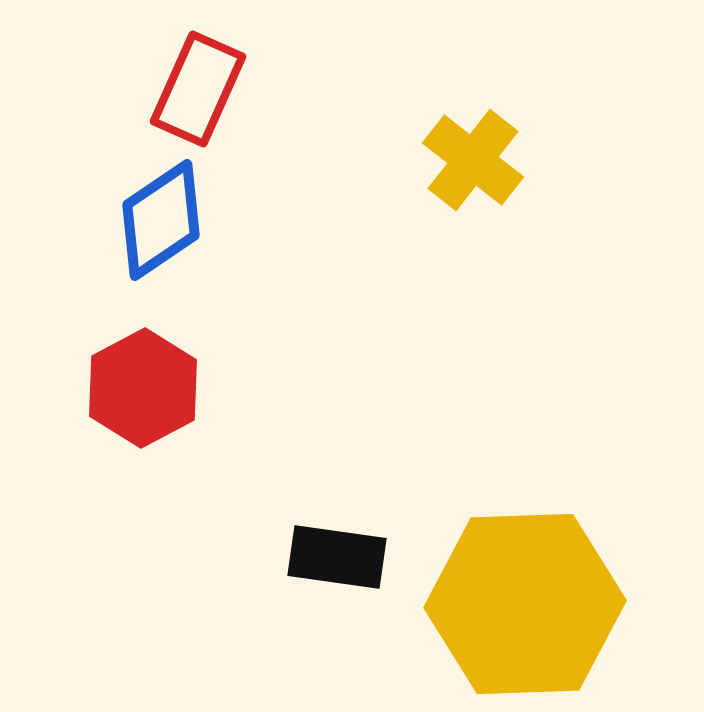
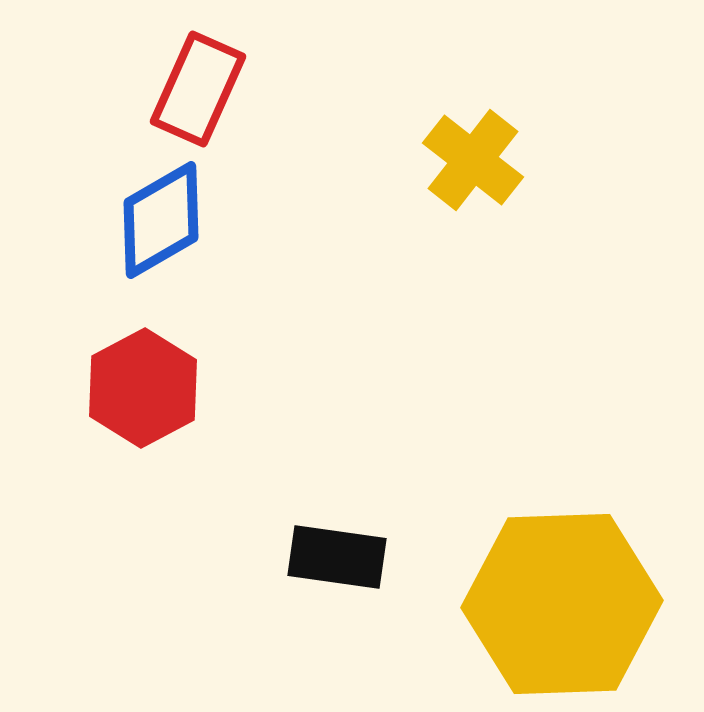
blue diamond: rotated 4 degrees clockwise
yellow hexagon: moved 37 px right
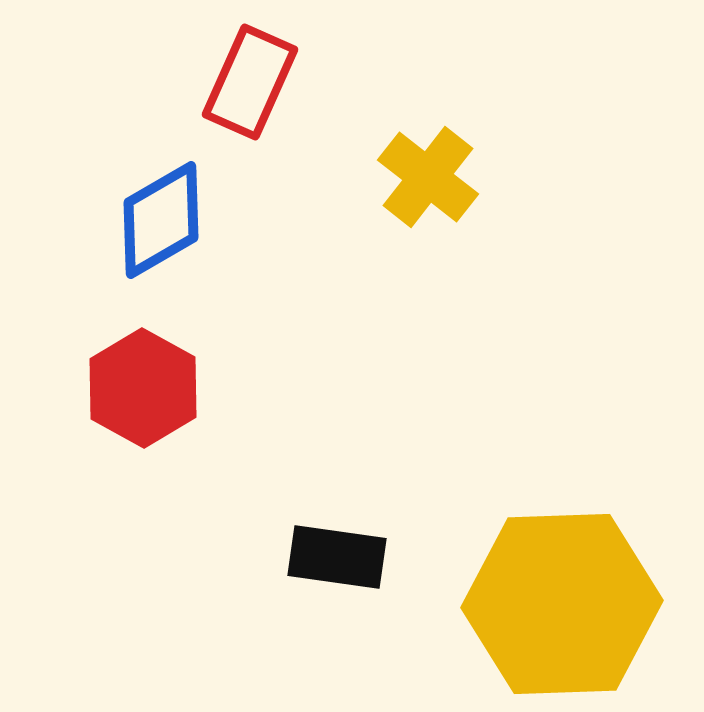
red rectangle: moved 52 px right, 7 px up
yellow cross: moved 45 px left, 17 px down
red hexagon: rotated 3 degrees counterclockwise
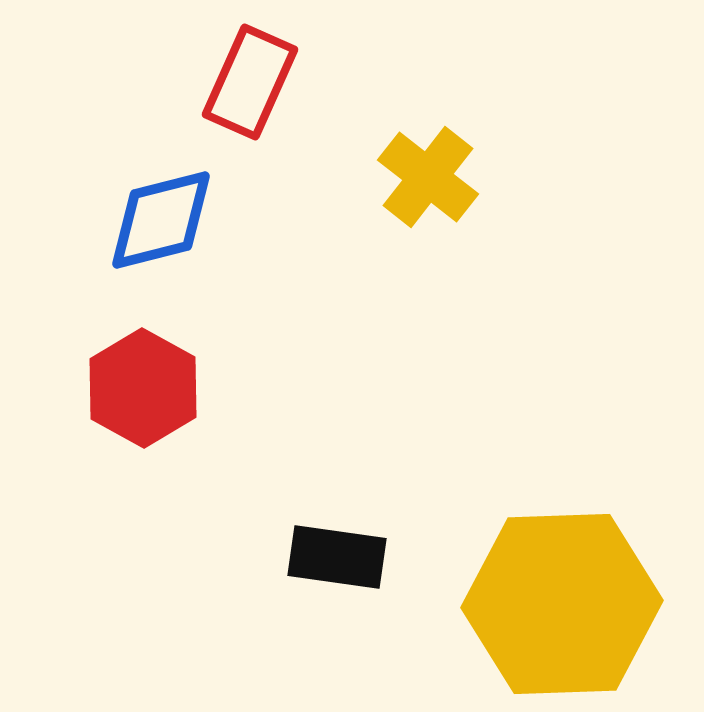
blue diamond: rotated 16 degrees clockwise
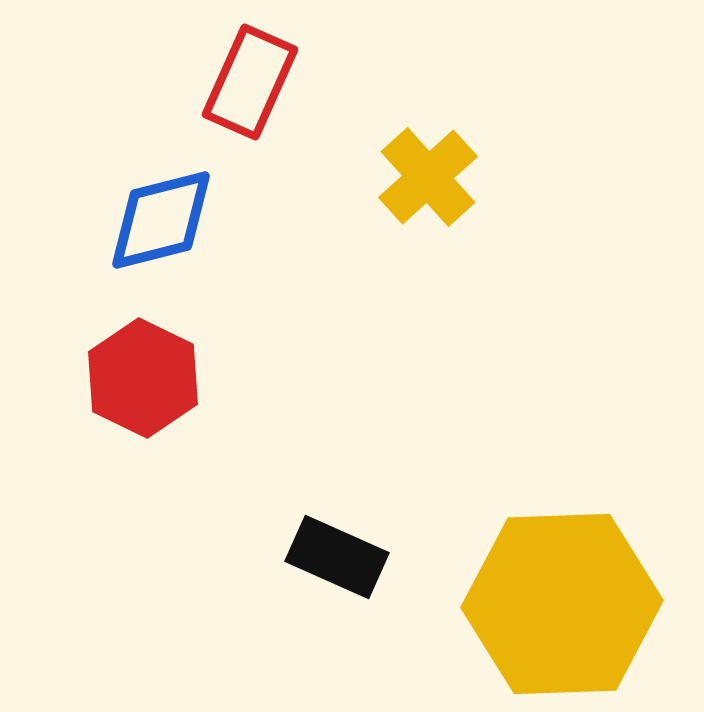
yellow cross: rotated 10 degrees clockwise
red hexagon: moved 10 px up; rotated 3 degrees counterclockwise
black rectangle: rotated 16 degrees clockwise
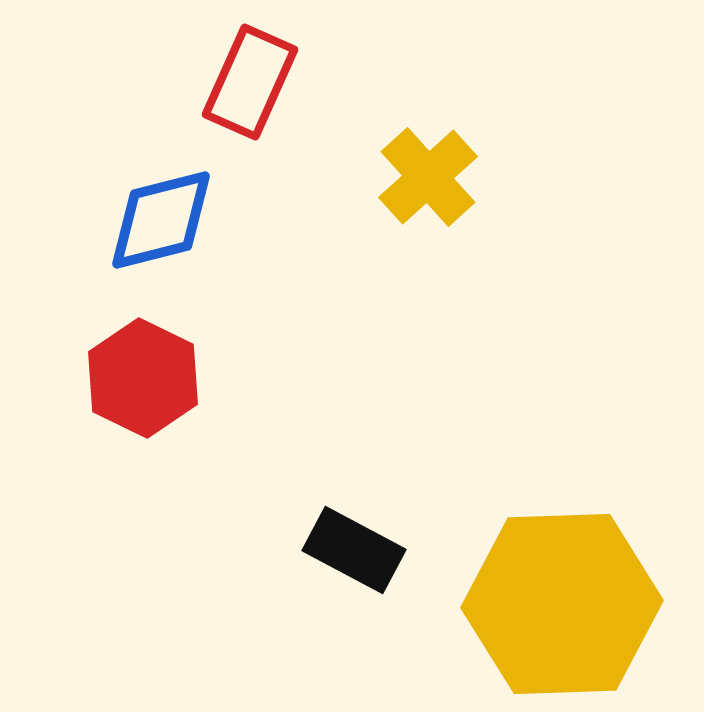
black rectangle: moved 17 px right, 7 px up; rotated 4 degrees clockwise
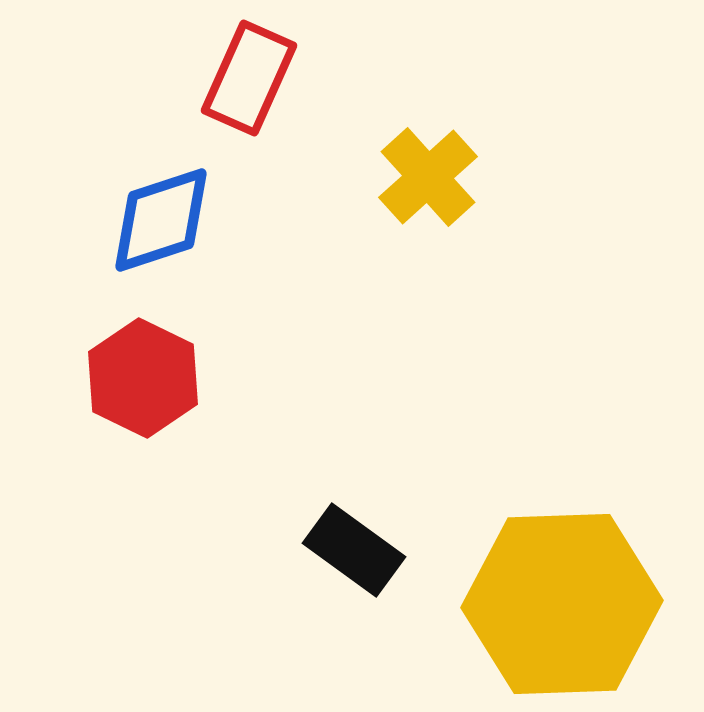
red rectangle: moved 1 px left, 4 px up
blue diamond: rotated 4 degrees counterclockwise
black rectangle: rotated 8 degrees clockwise
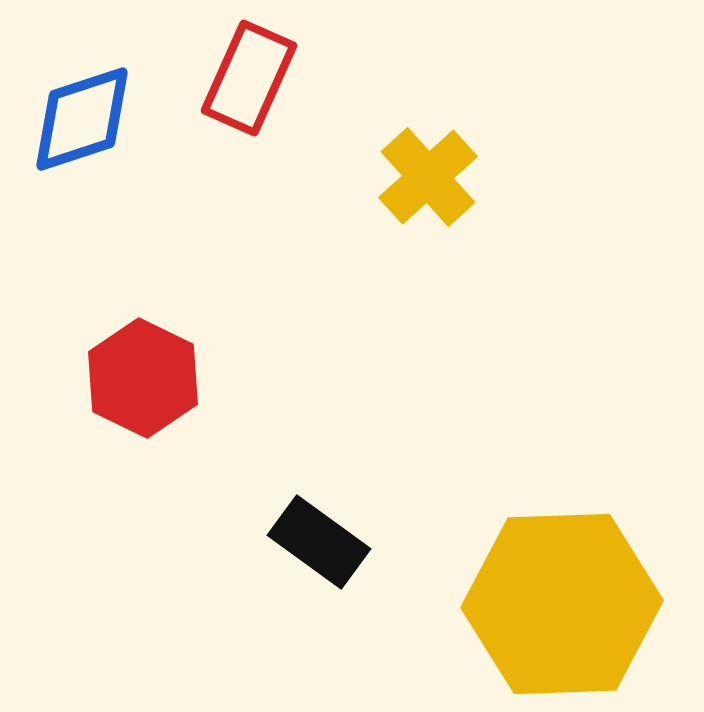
blue diamond: moved 79 px left, 101 px up
black rectangle: moved 35 px left, 8 px up
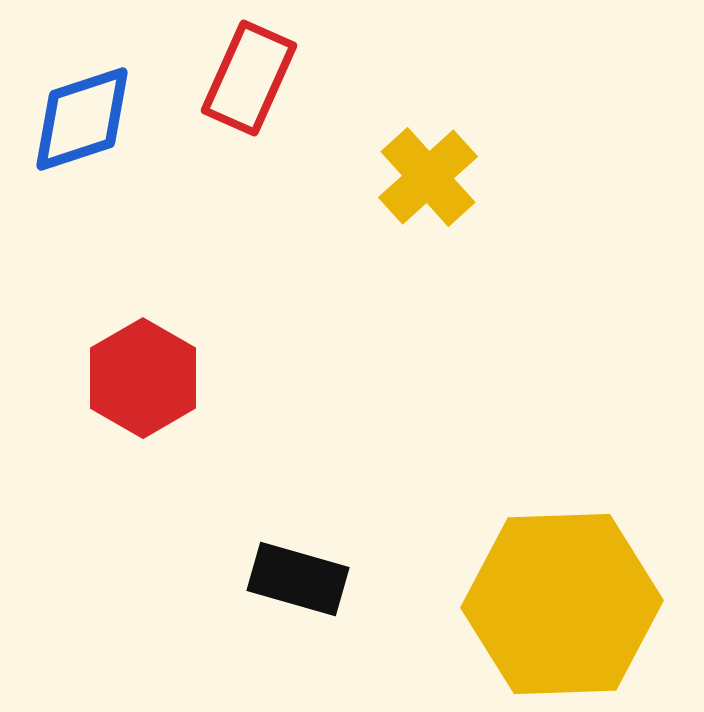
red hexagon: rotated 4 degrees clockwise
black rectangle: moved 21 px left, 37 px down; rotated 20 degrees counterclockwise
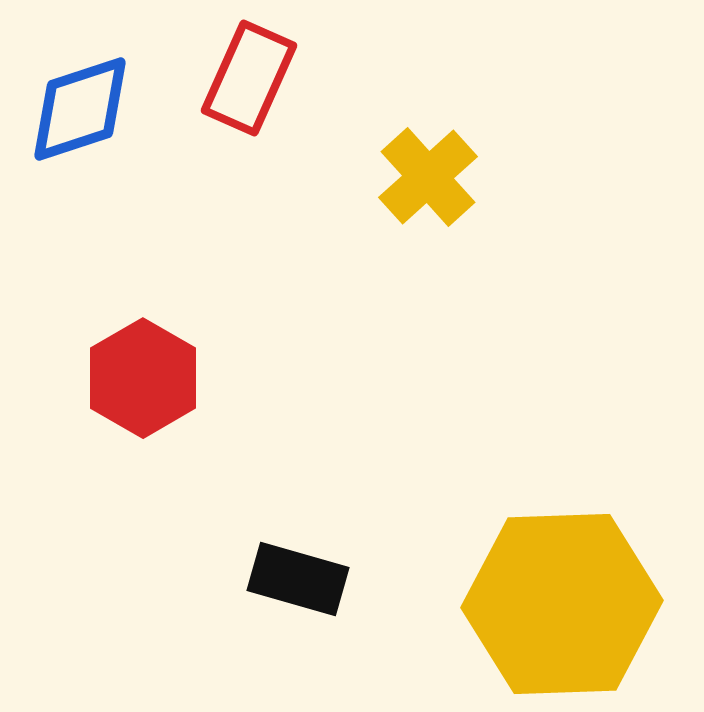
blue diamond: moved 2 px left, 10 px up
